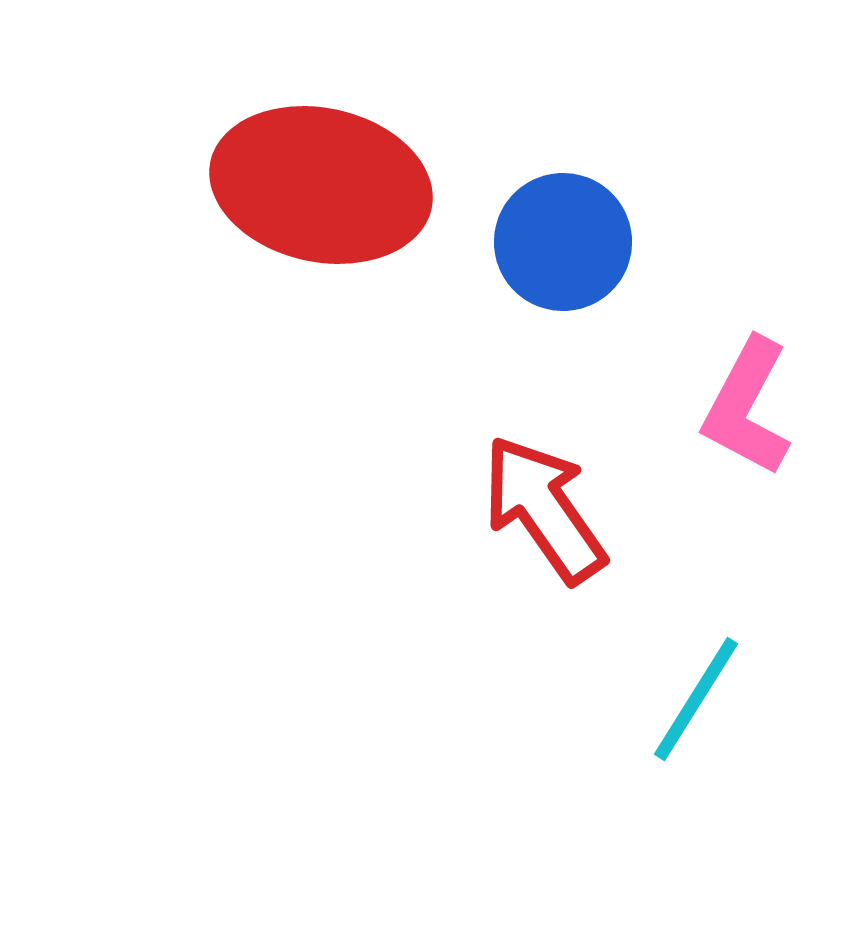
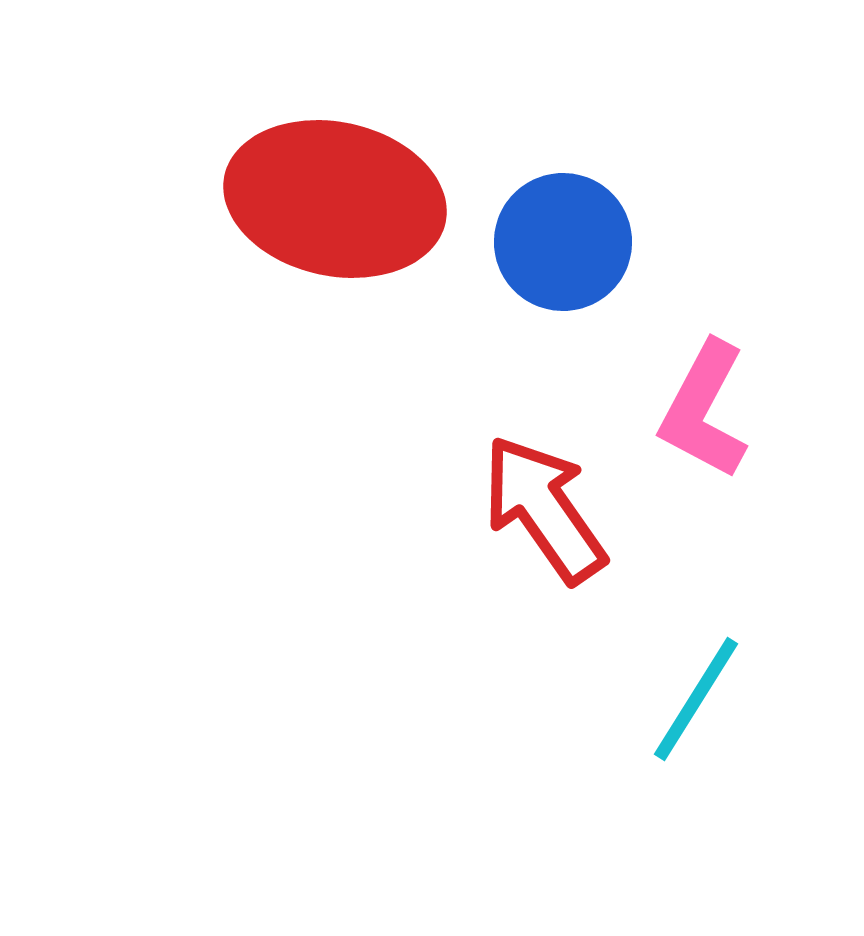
red ellipse: moved 14 px right, 14 px down
pink L-shape: moved 43 px left, 3 px down
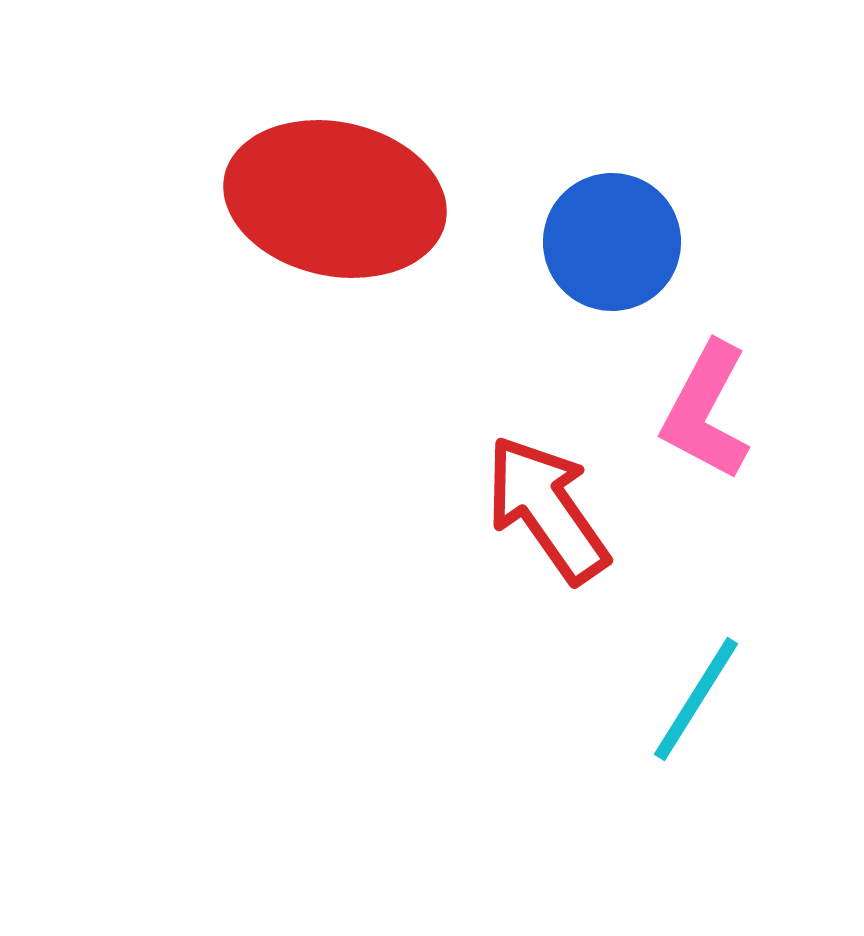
blue circle: moved 49 px right
pink L-shape: moved 2 px right, 1 px down
red arrow: moved 3 px right
